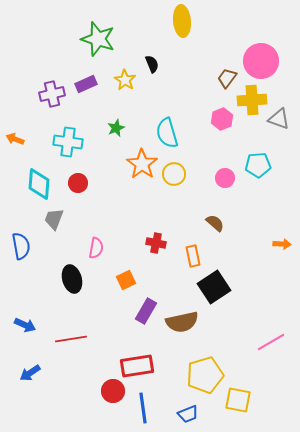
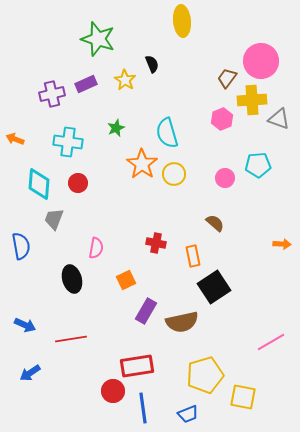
yellow square at (238, 400): moved 5 px right, 3 px up
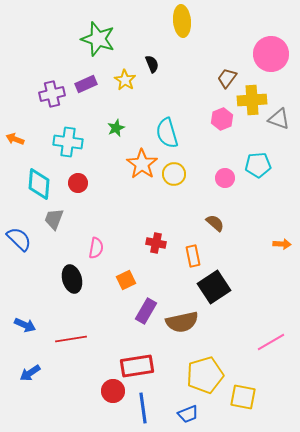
pink circle at (261, 61): moved 10 px right, 7 px up
blue semicircle at (21, 246): moved 2 px left, 7 px up; rotated 36 degrees counterclockwise
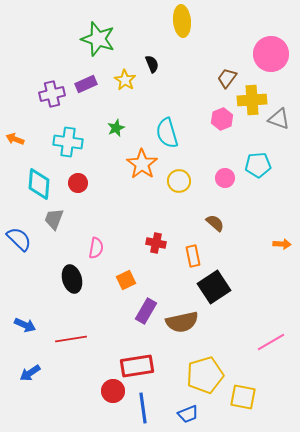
yellow circle at (174, 174): moved 5 px right, 7 px down
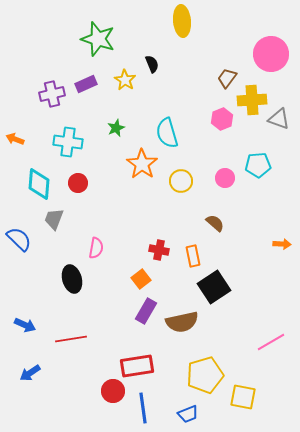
yellow circle at (179, 181): moved 2 px right
red cross at (156, 243): moved 3 px right, 7 px down
orange square at (126, 280): moved 15 px right, 1 px up; rotated 12 degrees counterclockwise
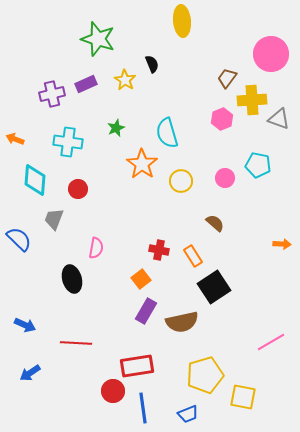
cyan pentagon at (258, 165): rotated 15 degrees clockwise
red circle at (78, 183): moved 6 px down
cyan diamond at (39, 184): moved 4 px left, 4 px up
orange rectangle at (193, 256): rotated 20 degrees counterclockwise
red line at (71, 339): moved 5 px right, 4 px down; rotated 12 degrees clockwise
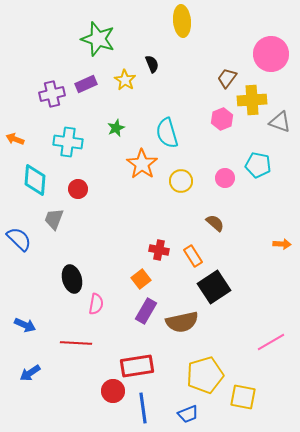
gray triangle at (279, 119): moved 1 px right, 3 px down
pink semicircle at (96, 248): moved 56 px down
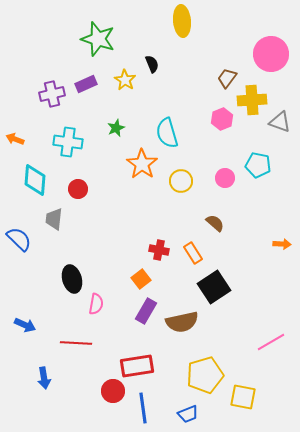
gray trapezoid at (54, 219): rotated 15 degrees counterclockwise
orange rectangle at (193, 256): moved 3 px up
blue arrow at (30, 373): moved 14 px right, 5 px down; rotated 65 degrees counterclockwise
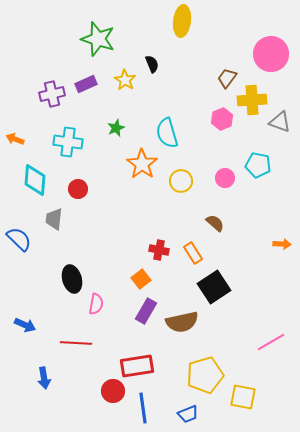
yellow ellipse at (182, 21): rotated 12 degrees clockwise
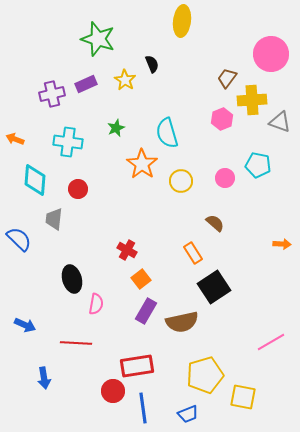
red cross at (159, 250): moved 32 px left; rotated 18 degrees clockwise
